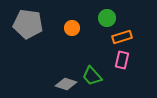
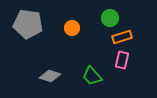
green circle: moved 3 px right
gray diamond: moved 16 px left, 8 px up
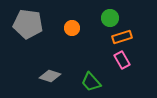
pink rectangle: rotated 42 degrees counterclockwise
green trapezoid: moved 1 px left, 6 px down
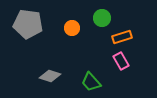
green circle: moved 8 px left
pink rectangle: moved 1 px left, 1 px down
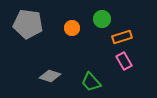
green circle: moved 1 px down
pink rectangle: moved 3 px right
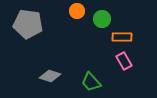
orange circle: moved 5 px right, 17 px up
orange rectangle: rotated 18 degrees clockwise
